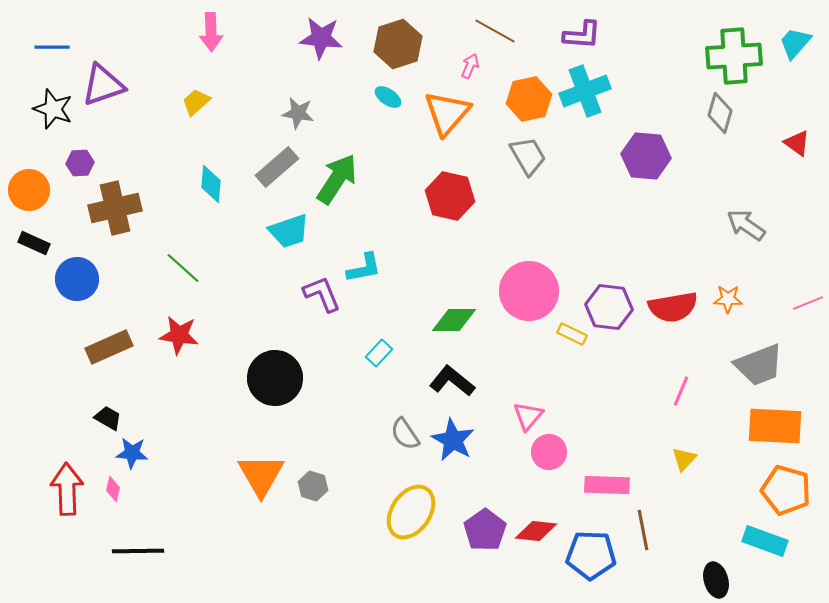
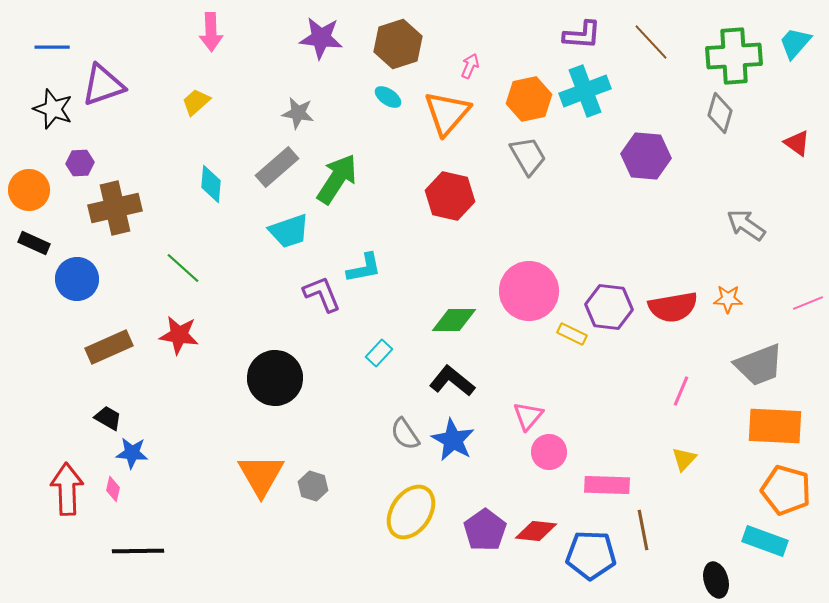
brown line at (495, 31): moved 156 px right, 11 px down; rotated 18 degrees clockwise
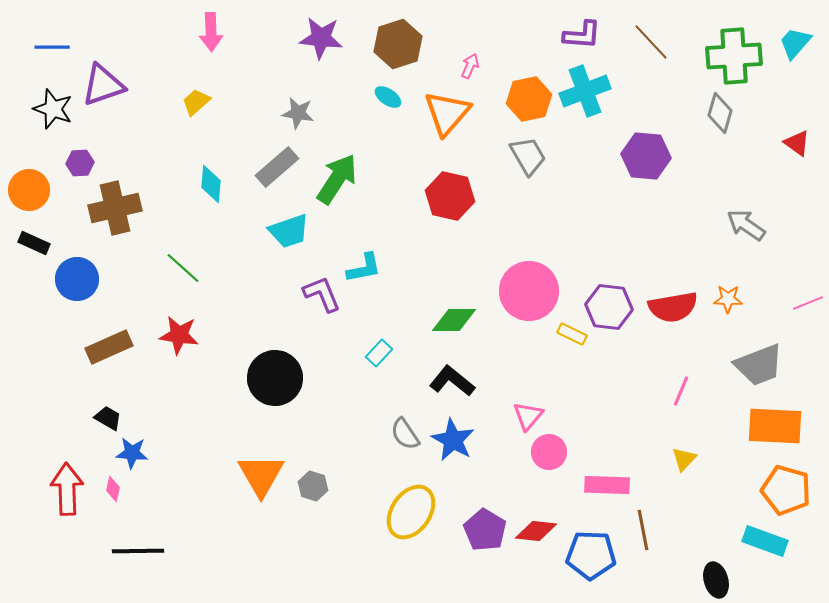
purple pentagon at (485, 530): rotated 6 degrees counterclockwise
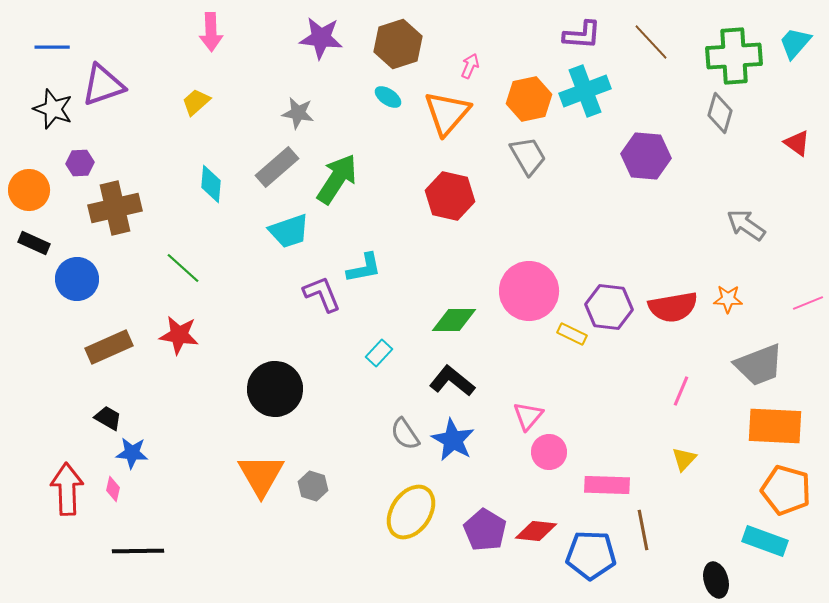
black circle at (275, 378): moved 11 px down
